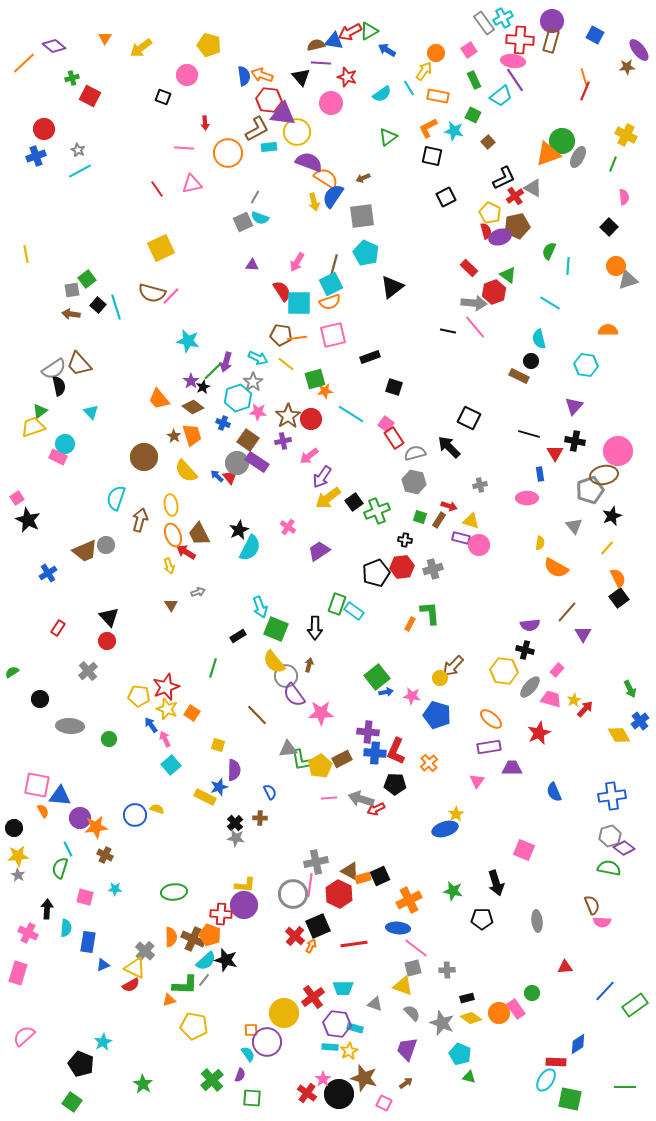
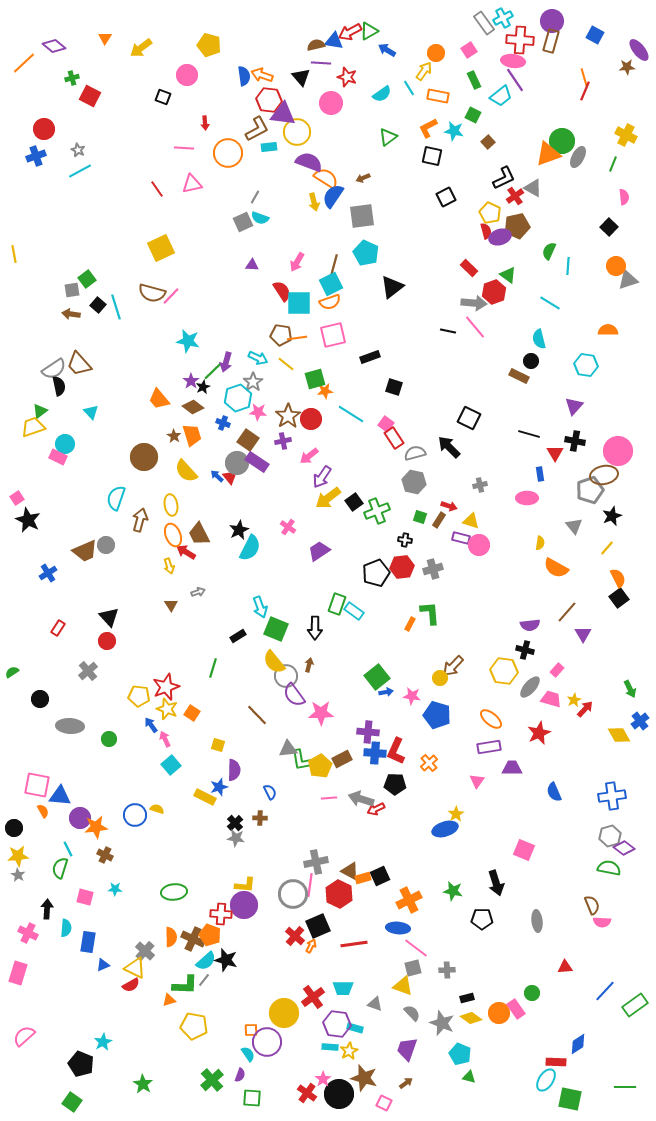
yellow line at (26, 254): moved 12 px left
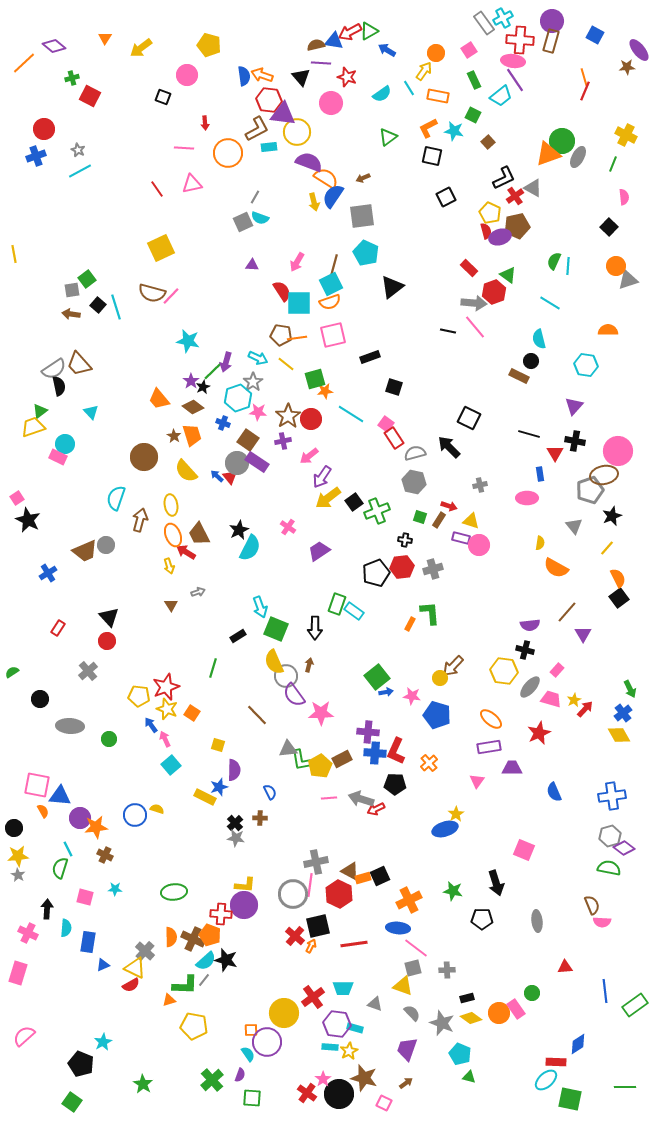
green semicircle at (549, 251): moved 5 px right, 10 px down
yellow semicircle at (274, 662): rotated 15 degrees clockwise
blue cross at (640, 721): moved 17 px left, 8 px up
black square at (318, 926): rotated 10 degrees clockwise
blue line at (605, 991): rotated 50 degrees counterclockwise
cyan ellipse at (546, 1080): rotated 15 degrees clockwise
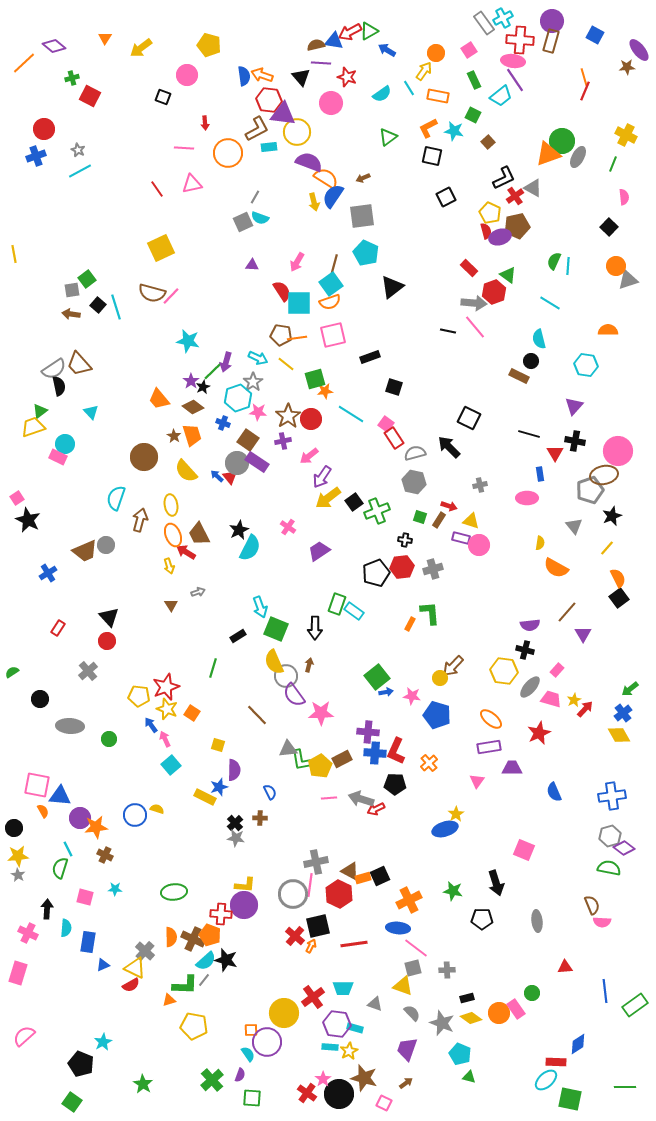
cyan square at (331, 284): rotated 10 degrees counterclockwise
green arrow at (630, 689): rotated 78 degrees clockwise
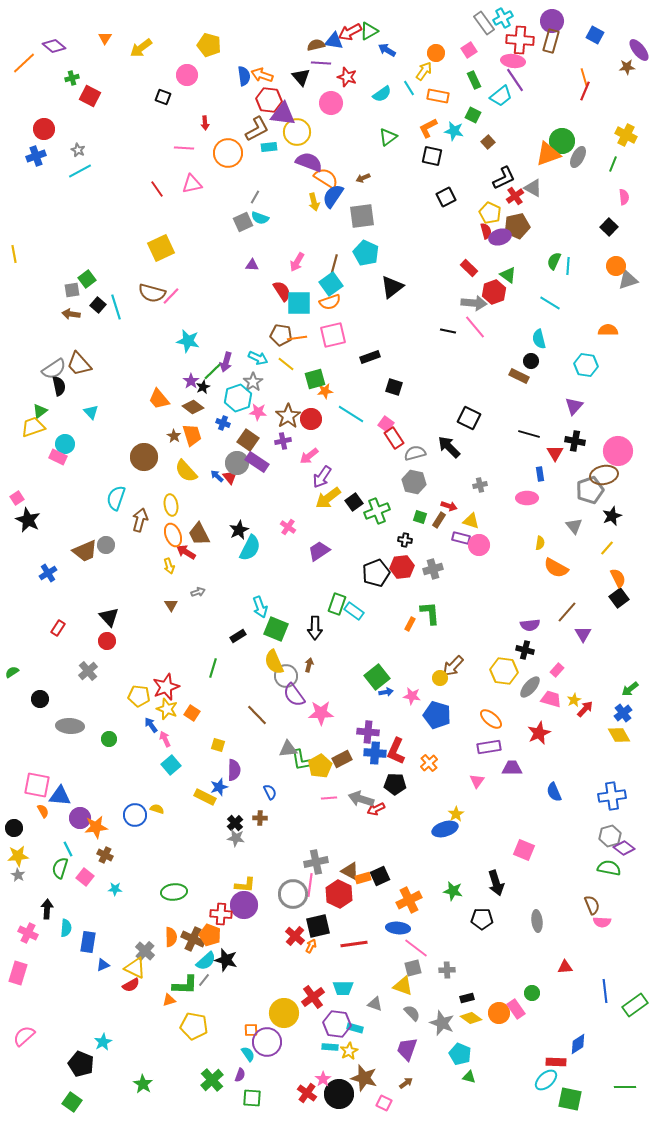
pink square at (85, 897): moved 20 px up; rotated 24 degrees clockwise
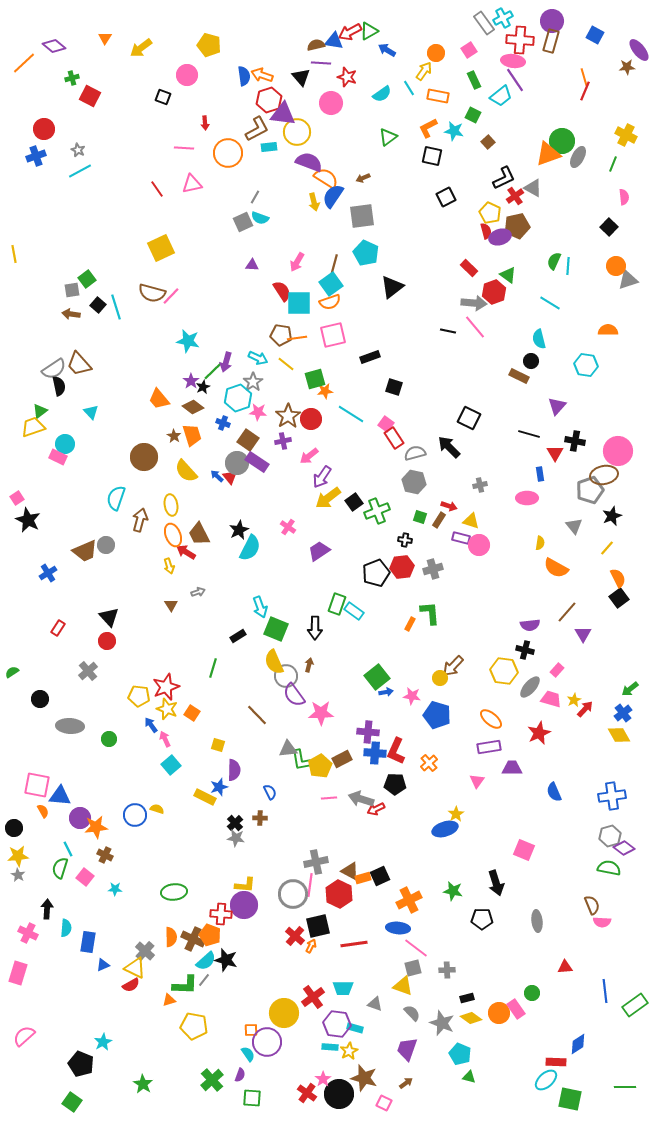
red hexagon at (269, 100): rotated 25 degrees counterclockwise
purple triangle at (574, 406): moved 17 px left
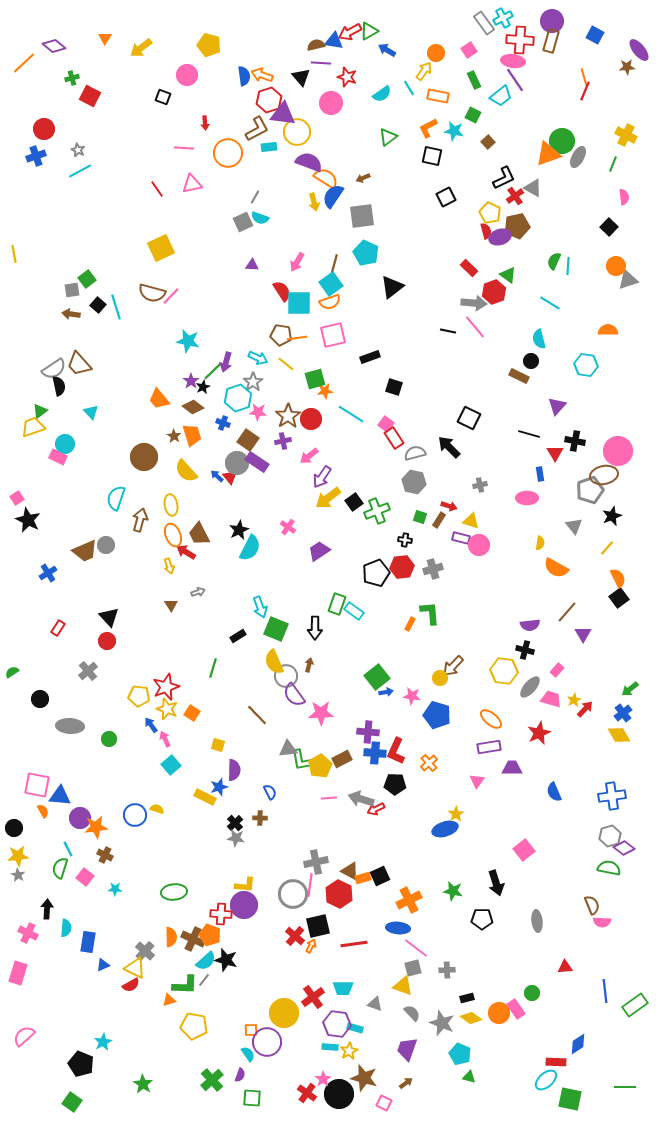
pink square at (524, 850): rotated 30 degrees clockwise
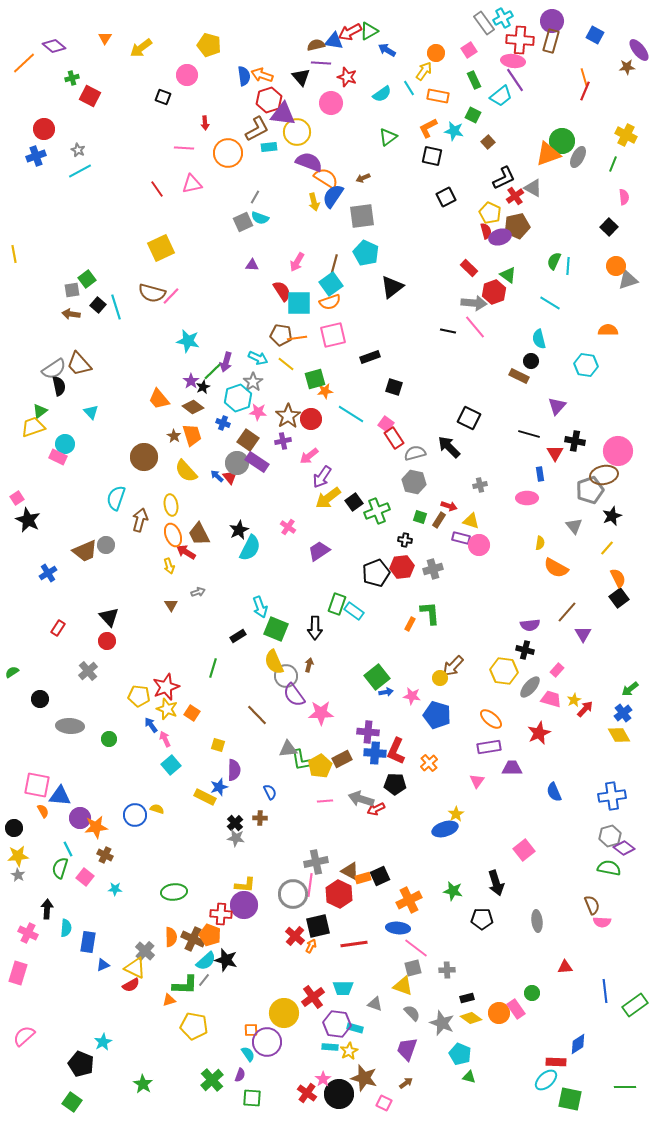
pink line at (329, 798): moved 4 px left, 3 px down
